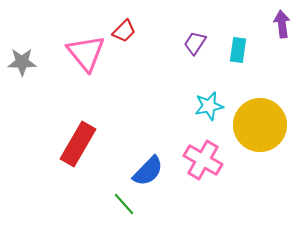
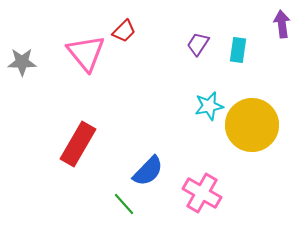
purple trapezoid: moved 3 px right, 1 px down
yellow circle: moved 8 px left
pink cross: moved 1 px left, 33 px down
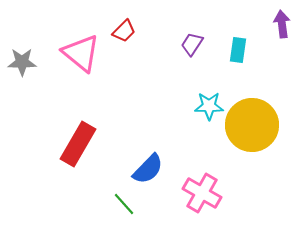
purple trapezoid: moved 6 px left
pink triangle: moved 5 px left; rotated 12 degrees counterclockwise
cyan star: rotated 12 degrees clockwise
blue semicircle: moved 2 px up
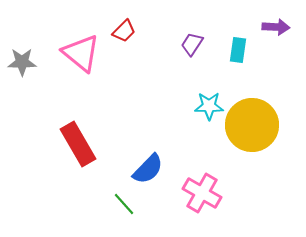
purple arrow: moved 6 px left, 3 px down; rotated 100 degrees clockwise
red rectangle: rotated 60 degrees counterclockwise
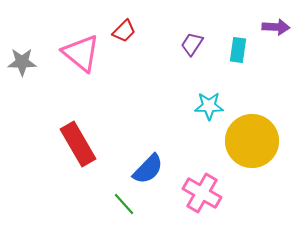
yellow circle: moved 16 px down
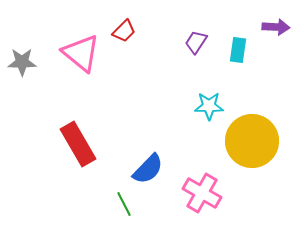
purple trapezoid: moved 4 px right, 2 px up
green line: rotated 15 degrees clockwise
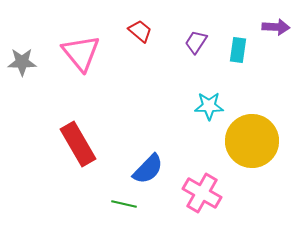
red trapezoid: moved 16 px right; rotated 95 degrees counterclockwise
pink triangle: rotated 12 degrees clockwise
green line: rotated 50 degrees counterclockwise
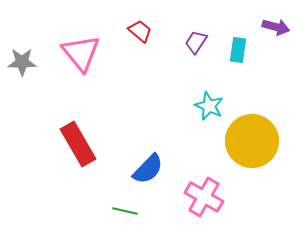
purple arrow: rotated 12 degrees clockwise
cyan star: rotated 24 degrees clockwise
pink cross: moved 2 px right, 4 px down
green line: moved 1 px right, 7 px down
